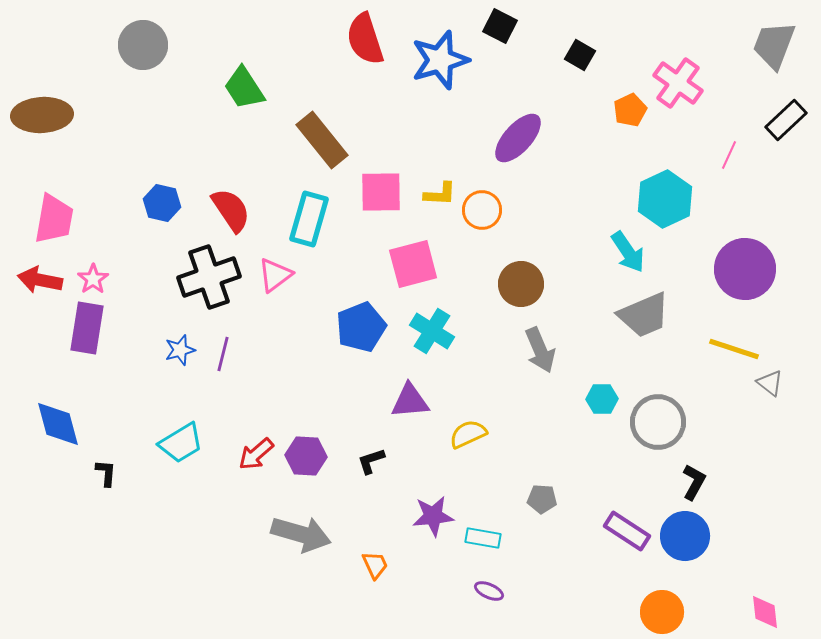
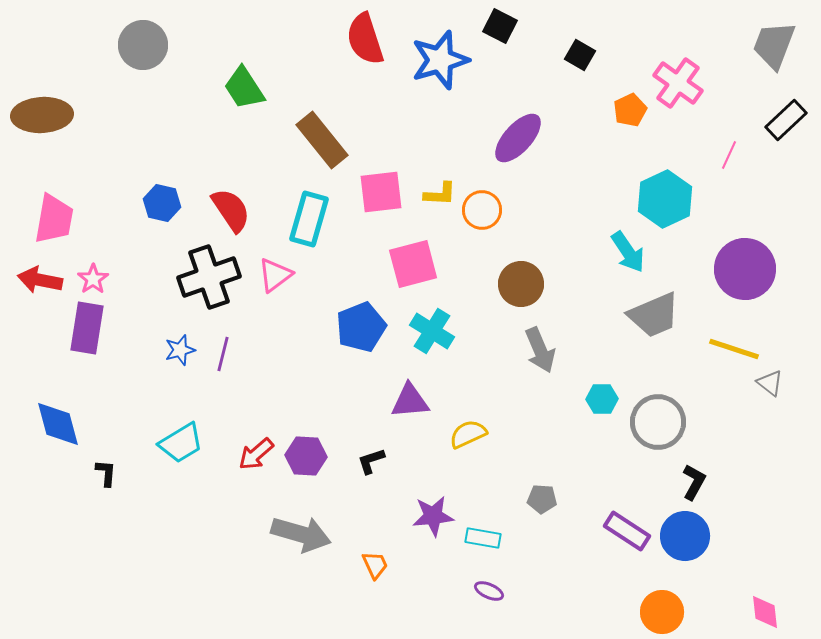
pink square at (381, 192): rotated 6 degrees counterclockwise
gray trapezoid at (644, 315): moved 10 px right
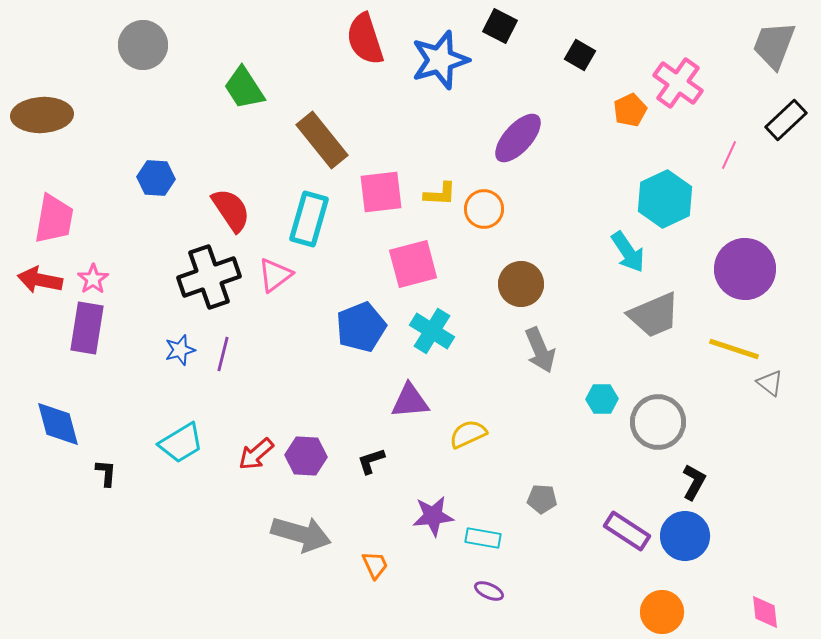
blue hexagon at (162, 203): moved 6 px left, 25 px up; rotated 9 degrees counterclockwise
orange circle at (482, 210): moved 2 px right, 1 px up
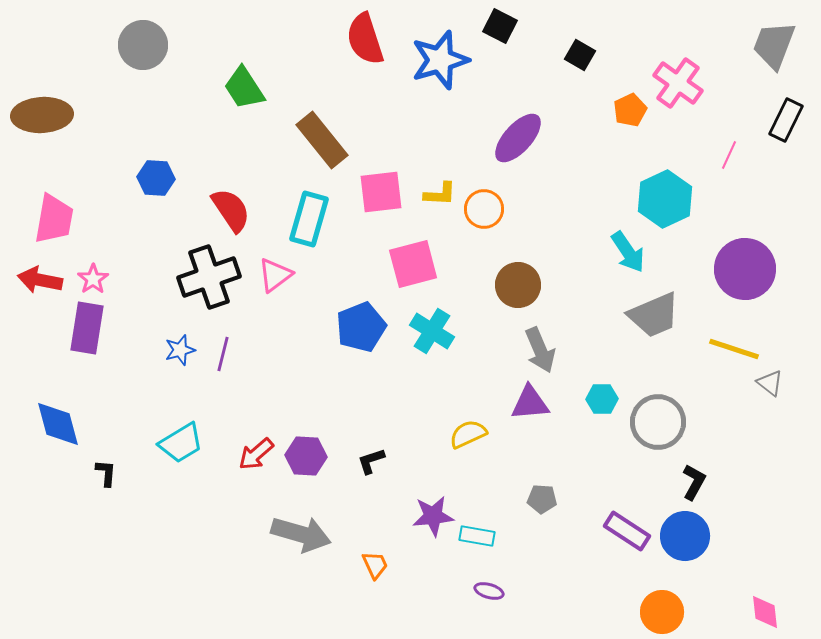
black rectangle at (786, 120): rotated 21 degrees counterclockwise
brown circle at (521, 284): moved 3 px left, 1 px down
purple triangle at (410, 401): moved 120 px right, 2 px down
cyan rectangle at (483, 538): moved 6 px left, 2 px up
purple ellipse at (489, 591): rotated 8 degrees counterclockwise
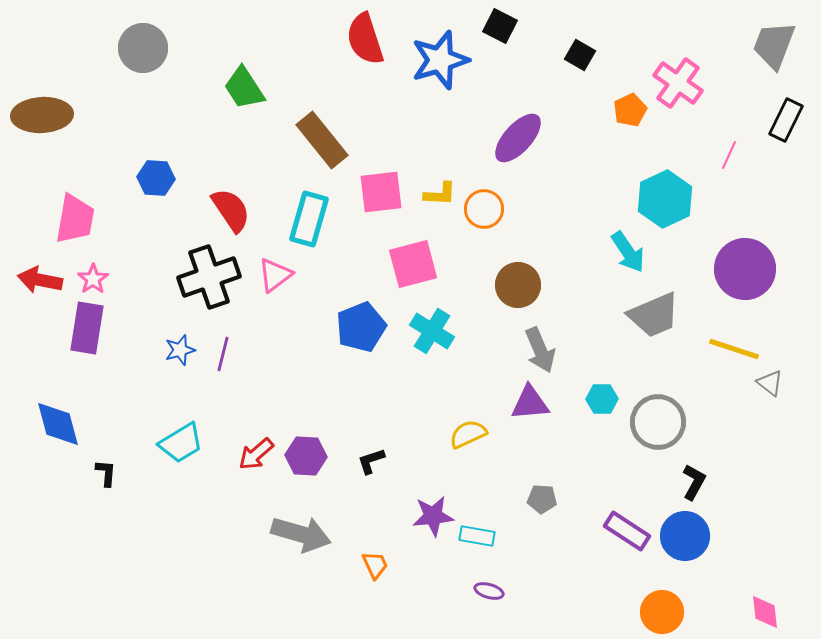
gray circle at (143, 45): moved 3 px down
pink trapezoid at (54, 219): moved 21 px right
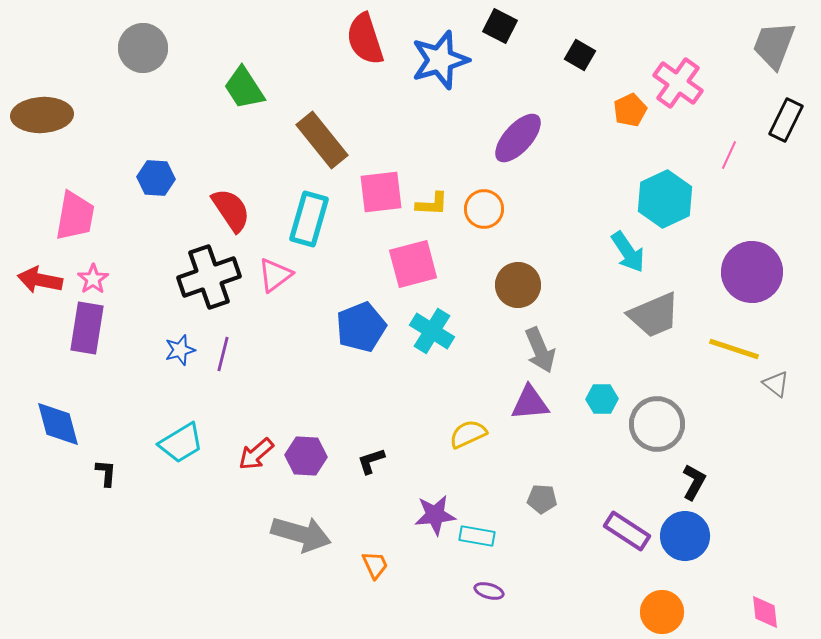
yellow L-shape at (440, 194): moved 8 px left, 10 px down
pink trapezoid at (75, 219): moved 3 px up
purple circle at (745, 269): moved 7 px right, 3 px down
gray triangle at (770, 383): moved 6 px right, 1 px down
gray circle at (658, 422): moved 1 px left, 2 px down
purple star at (433, 516): moved 2 px right, 1 px up
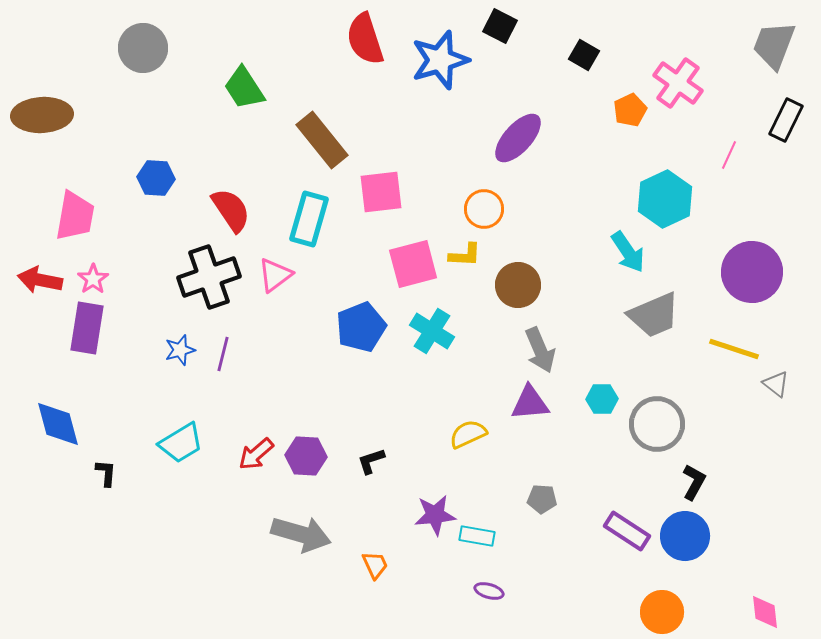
black square at (580, 55): moved 4 px right
yellow L-shape at (432, 204): moved 33 px right, 51 px down
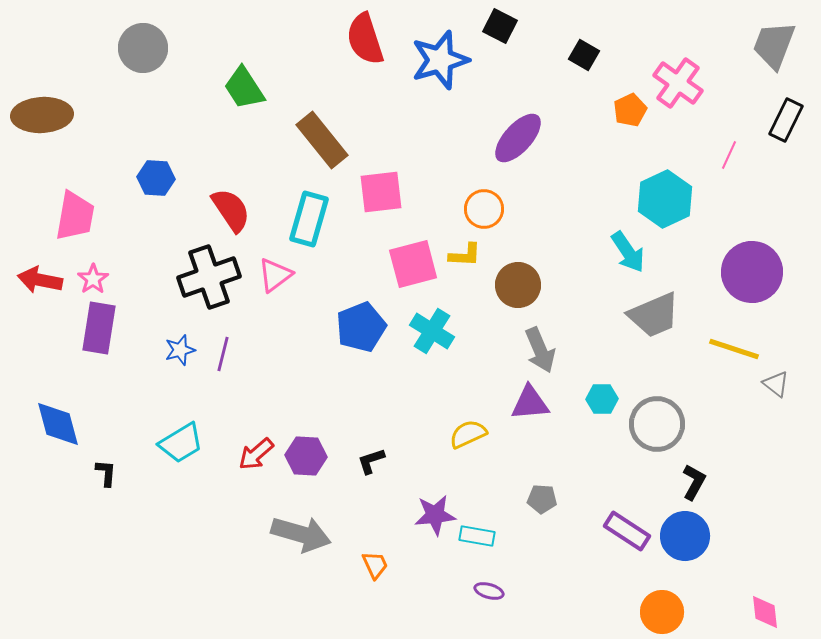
purple rectangle at (87, 328): moved 12 px right
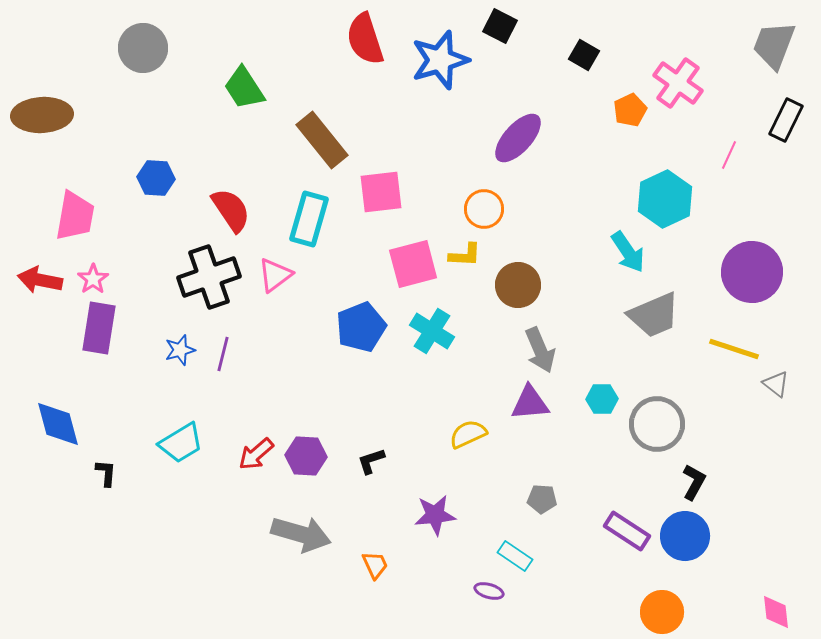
cyan rectangle at (477, 536): moved 38 px right, 20 px down; rotated 24 degrees clockwise
pink diamond at (765, 612): moved 11 px right
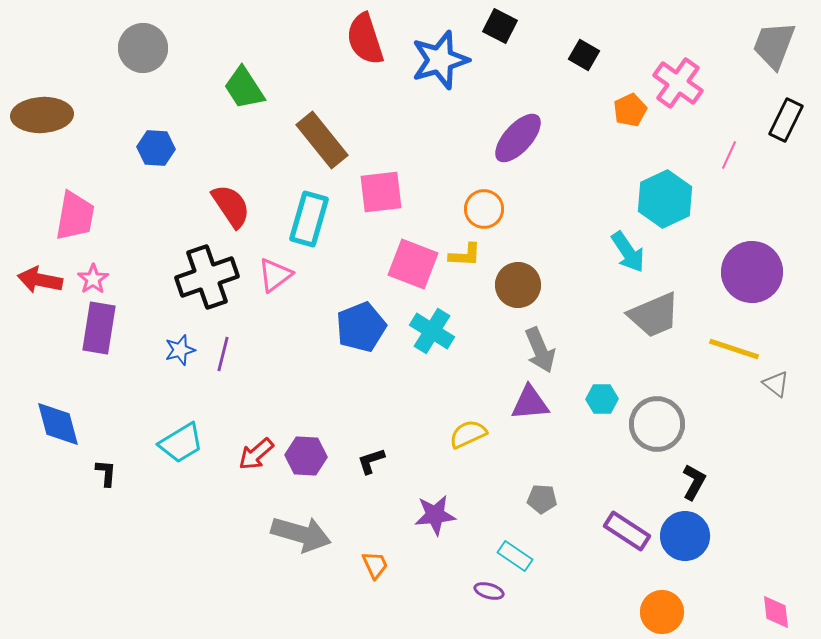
blue hexagon at (156, 178): moved 30 px up
red semicircle at (231, 210): moved 4 px up
pink square at (413, 264): rotated 36 degrees clockwise
black cross at (209, 277): moved 2 px left
